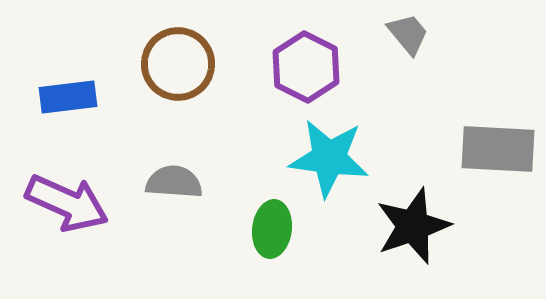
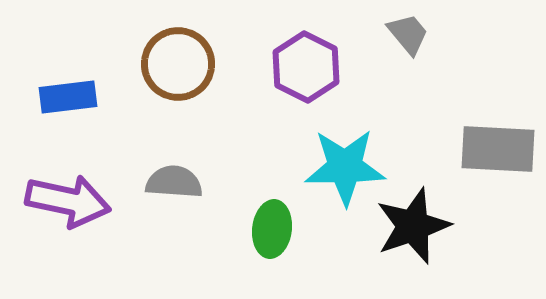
cyan star: moved 16 px right, 9 px down; rotated 8 degrees counterclockwise
purple arrow: moved 1 px right, 2 px up; rotated 12 degrees counterclockwise
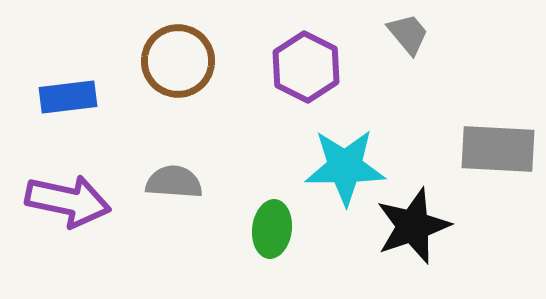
brown circle: moved 3 px up
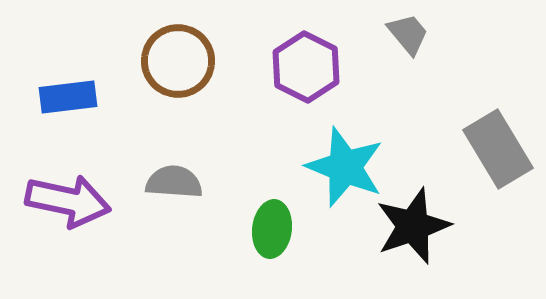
gray rectangle: rotated 56 degrees clockwise
cyan star: rotated 22 degrees clockwise
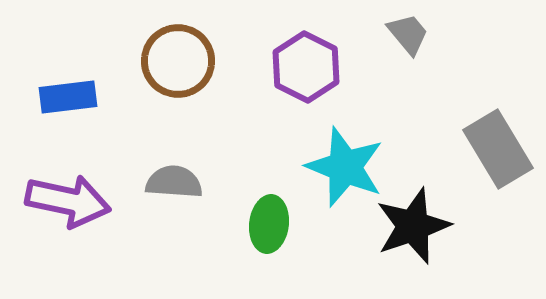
green ellipse: moved 3 px left, 5 px up
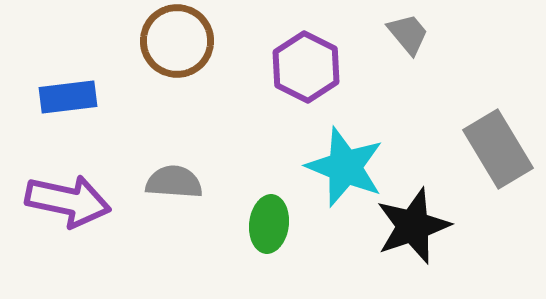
brown circle: moved 1 px left, 20 px up
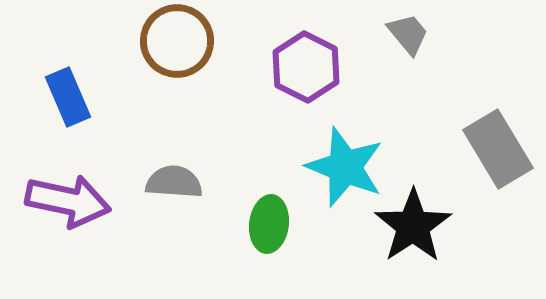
blue rectangle: rotated 74 degrees clockwise
black star: rotated 14 degrees counterclockwise
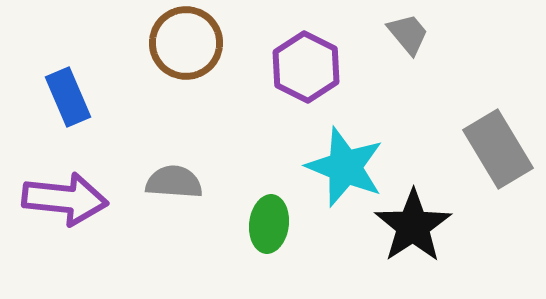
brown circle: moved 9 px right, 2 px down
purple arrow: moved 3 px left, 2 px up; rotated 6 degrees counterclockwise
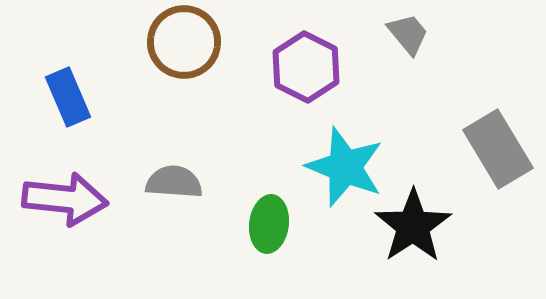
brown circle: moved 2 px left, 1 px up
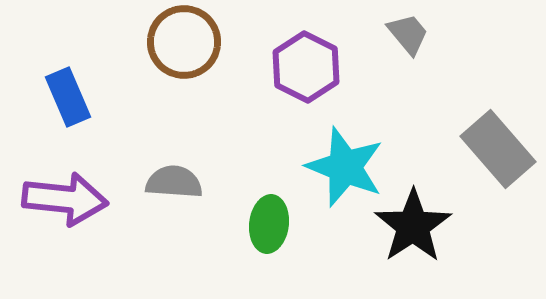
gray rectangle: rotated 10 degrees counterclockwise
